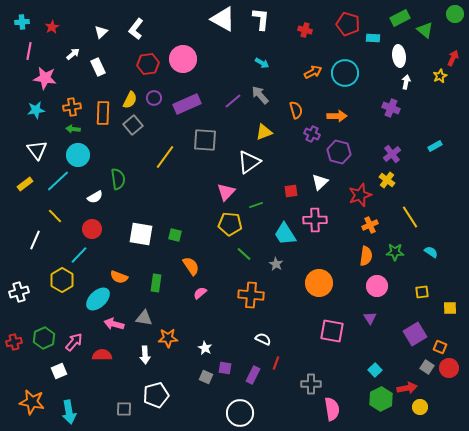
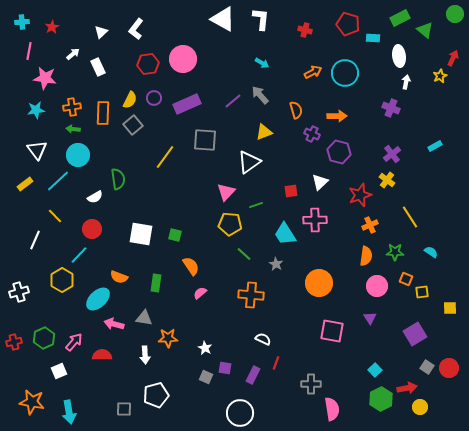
orange square at (440, 347): moved 34 px left, 68 px up
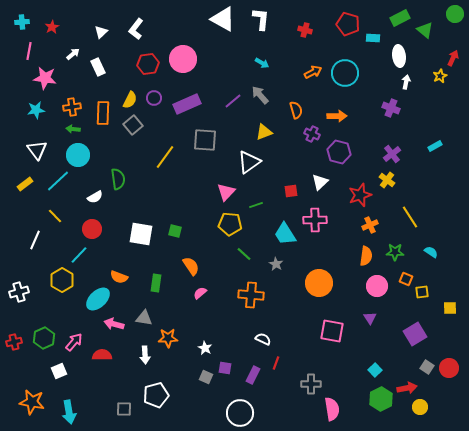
green square at (175, 235): moved 4 px up
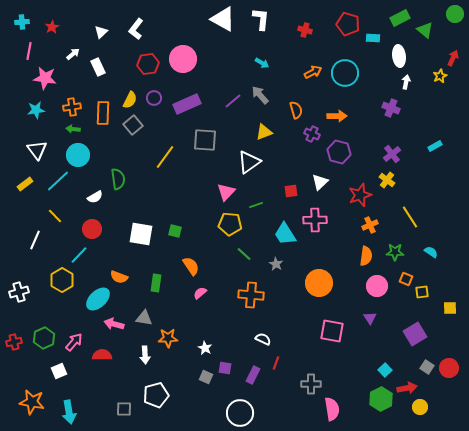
cyan square at (375, 370): moved 10 px right
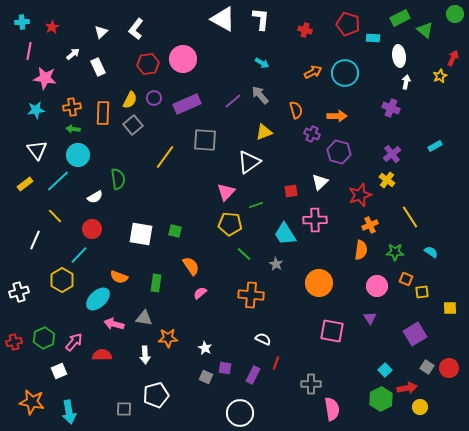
orange semicircle at (366, 256): moved 5 px left, 6 px up
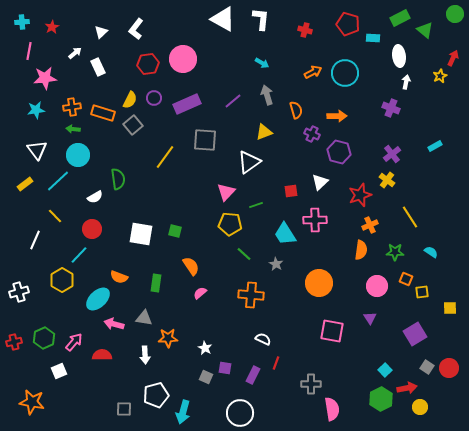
white arrow at (73, 54): moved 2 px right, 1 px up
pink star at (45, 78): rotated 15 degrees counterclockwise
gray arrow at (260, 95): moved 7 px right; rotated 24 degrees clockwise
orange rectangle at (103, 113): rotated 75 degrees counterclockwise
cyan arrow at (69, 412): moved 114 px right; rotated 25 degrees clockwise
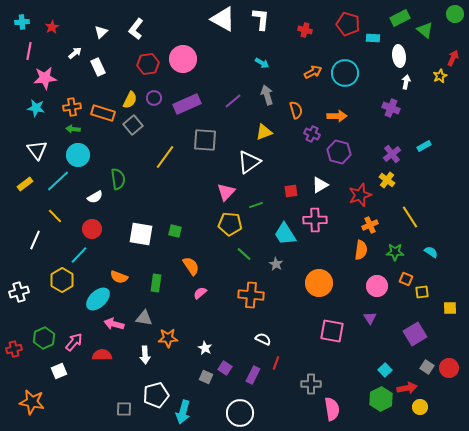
cyan star at (36, 110): moved 2 px up; rotated 18 degrees clockwise
cyan rectangle at (435, 146): moved 11 px left
white triangle at (320, 182): moved 3 px down; rotated 12 degrees clockwise
red cross at (14, 342): moved 7 px down
purple square at (225, 368): rotated 24 degrees clockwise
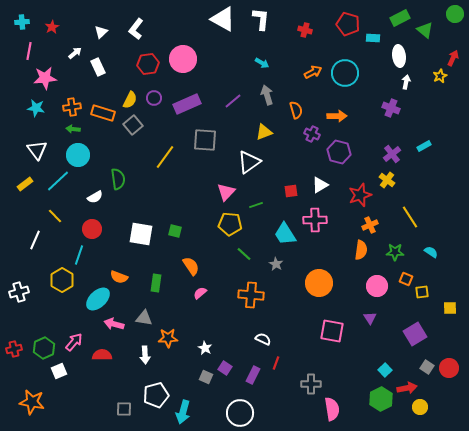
cyan line at (79, 255): rotated 24 degrees counterclockwise
green hexagon at (44, 338): moved 10 px down
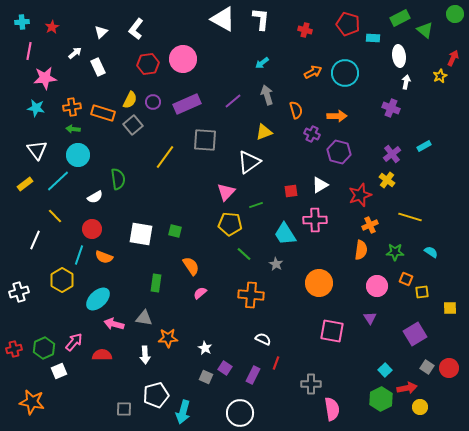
cyan arrow at (262, 63): rotated 112 degrees clockwise
purple circle at (154, 98): moved 1 px left, 4 px down
yellow line at (410, 217): rotated 40 degrees counterclockwise
orange semicircle at (119, 277): moved 15 px left, 20 px up
